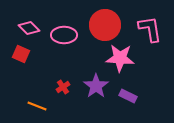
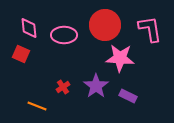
pink diamond: rotated 40 degrees clockwise
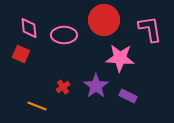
red circle: moved 1 px left, 5 px up
